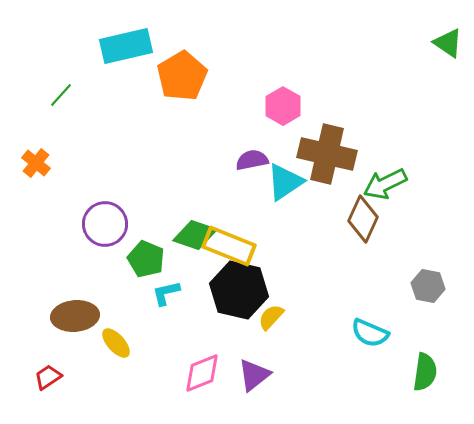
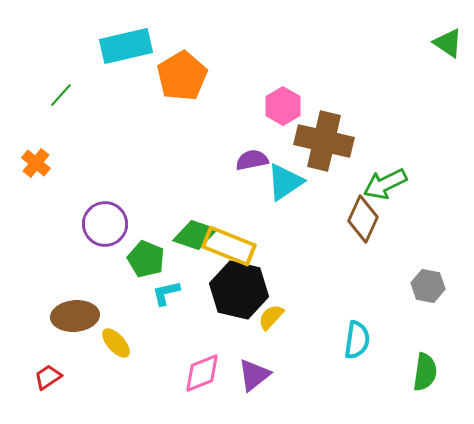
brown cross: moved 3 px left, 13 px up
cyan semicircle: moved 13 px left, 7 px down; rotated 105 degrees counterclockwise
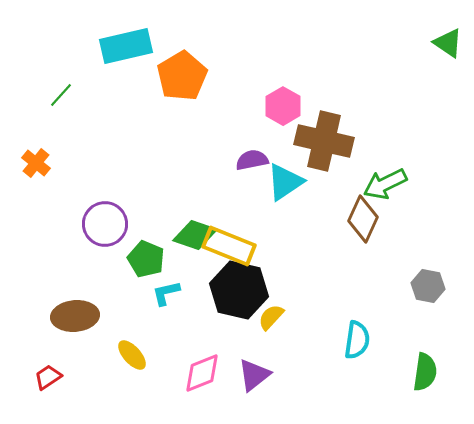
yellow ellipse: moved 16 px right, 12 px down
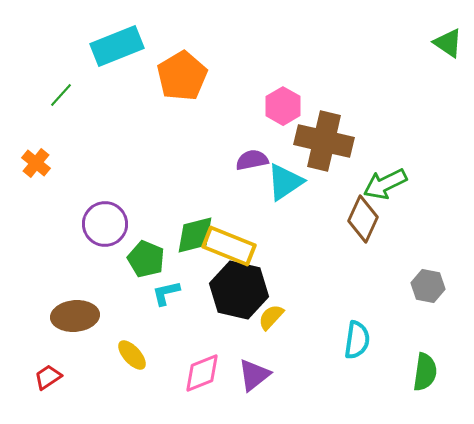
cyan rectangle: moved 9 px left; rotated 9 degrees counterclockwise
green diamond: rotated 33 degrees counterclockwise
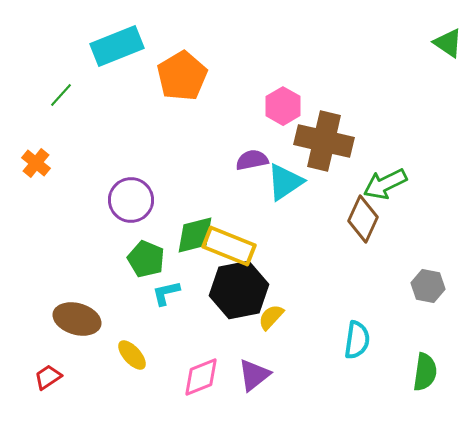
purple circle: moved 26 px right, 24 px up
black hexagon: rotated 24 degrees counterclockwise
brown ellipse: moved 2 px right, 3 px down; rotated 21 degrees clockwise
pink diamond: moved 1 px left, 4 px down
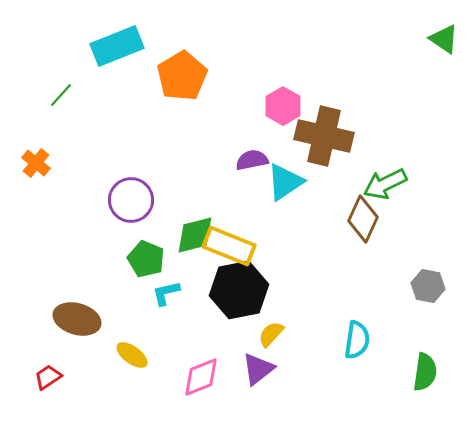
green triangle: moved 4 px left, 4 px up
brown cross: moved 5 px up
yellow semicircle: moved 17 px down
yellow ellipse: rotated 12 degrees counterclockwise
purple triangle: moved 4 px right, 6 px up
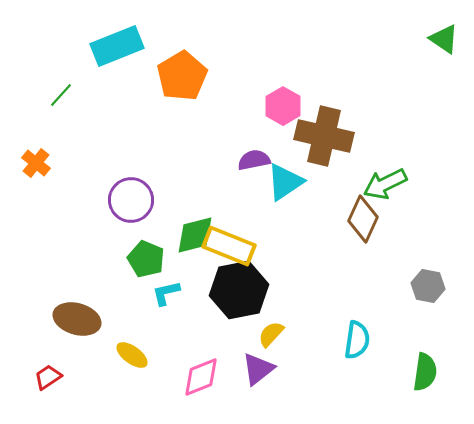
purple semicircle: moved 2 px right
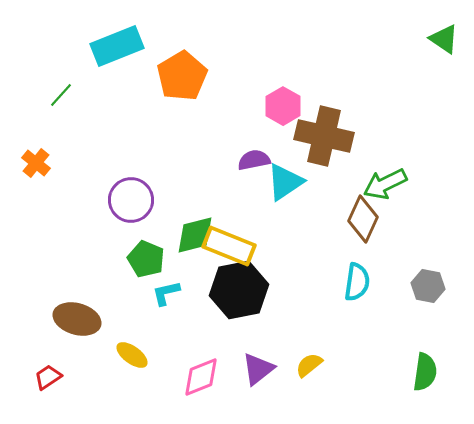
yellow semicircle: moved 38 px right, 31 px down; rotated 8 degrees clockwise
cyan semicircle: moved 58 px up
